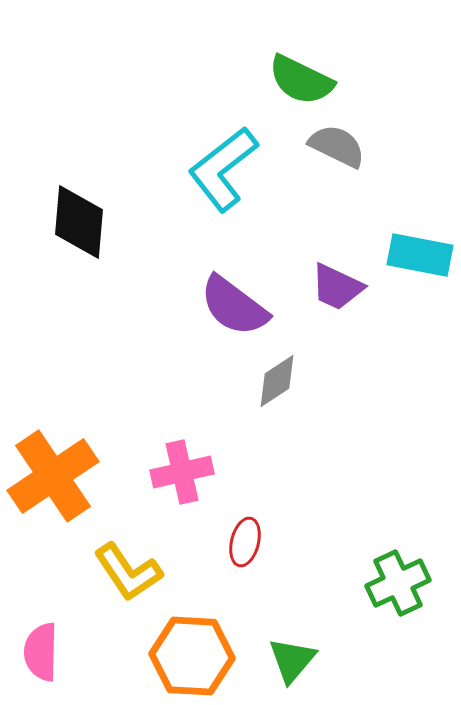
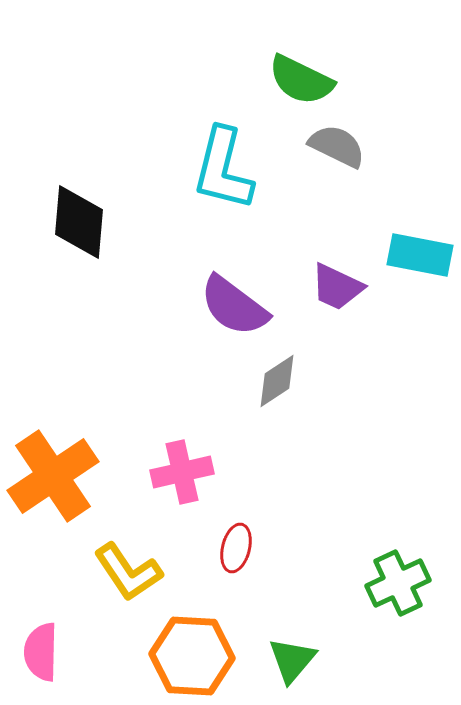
cyan L-shape: rotated 38 degrees counterclockwise
red ellipse: moved 9 px left, 6 px down
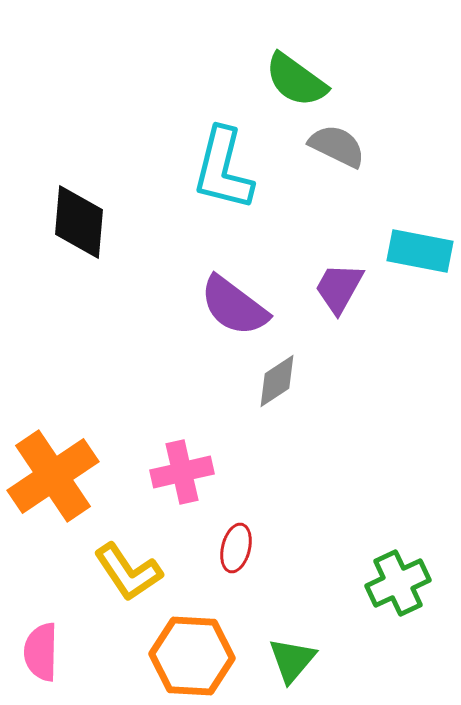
green semicircle: moved 5 px left; rotated 10 degrees clockwise
cyan rectangle: moved 4 px up
purple trapezoid: moved 2 px right, 1 px down; rotated 94 degrees clockwise
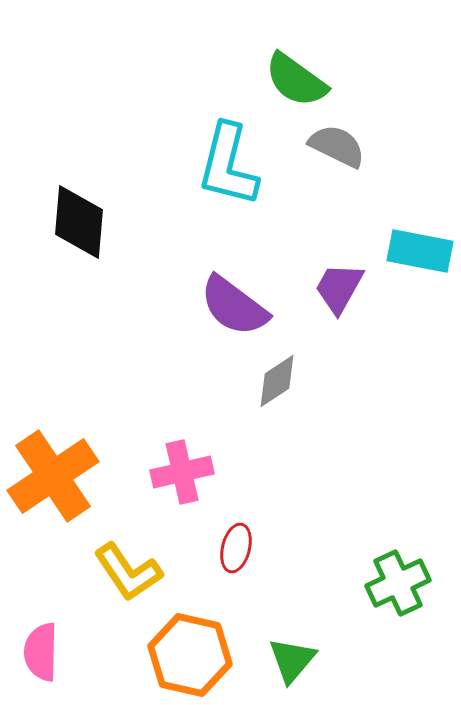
cyan L-shape: moved 5 px right, 4 px up
orange hexagon: moved 2 px left, 1 px up; rotated 10 degrees clockwise
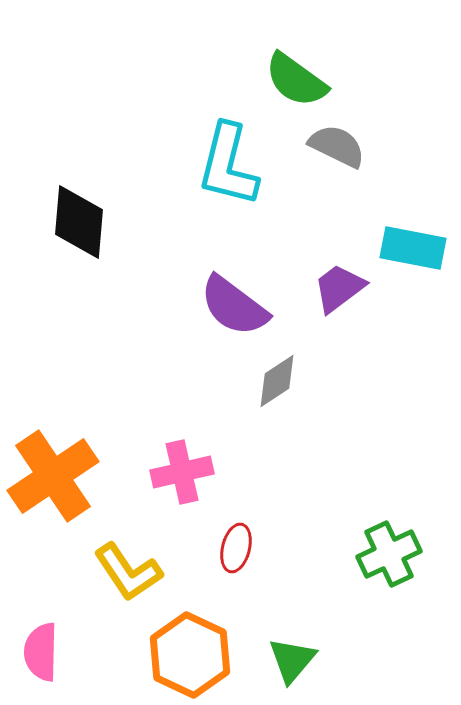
cyan rectangle: moved 7 px left, 3 px up
purple trapezoid: rotated 24 degrees clockwise
green cross: moved 9 px left, 29 px up
orange hexagon: rotated 12 degrees clockwise
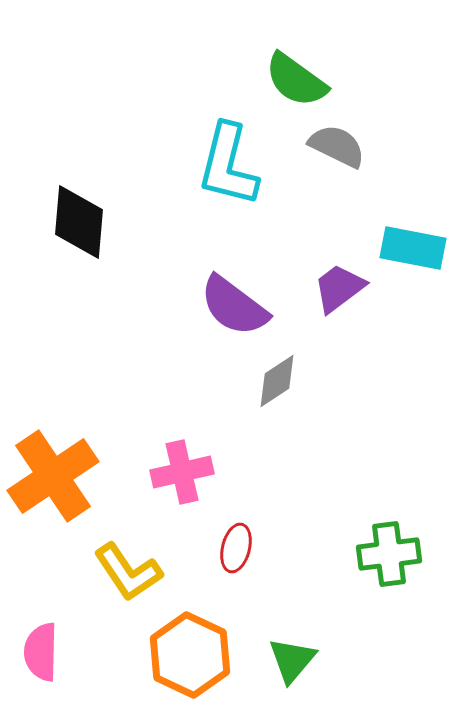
green cross: rotated 18 degrees clockwise
